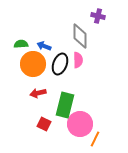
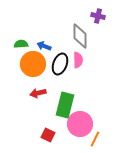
red square: moved 4 px right, 11 px down
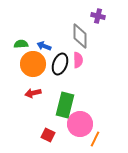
red arrow: moved 5 px left
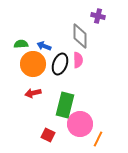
orange line: moved 3 px right
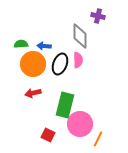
blue arrow: rotated 16 degrees counterclockwise
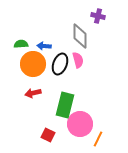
pink semicircle: rotated 14 degrees counterclockwise
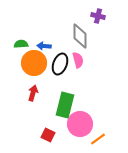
orange circle: moved 1 px right, 1 px up
red arrow: rotated 119 degrees clockwise
orange line: rotated 28 degrees clockwise
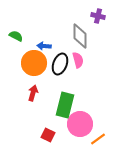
green semicircle: moved 5 px left, 8 px up; rotated 32 degrees clockwise
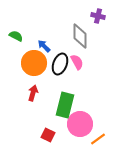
blue arrow: rotated 40 degrees clockwise
pink semicircle: moved 1 px left, 2 px down; rotated 14 degrees counterclockwise
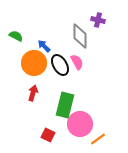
purple cross: moved 4 px down
black ellipse: moved 1 px down; rotated 50 degrees counterclockwise
